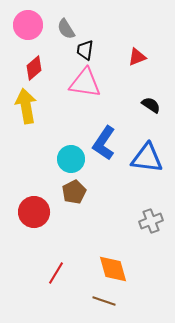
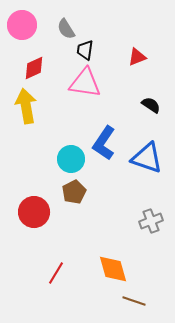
pink circle: moved 6 px left
red diamond: rotated 15 degrees clockwise
blue triangle: rotated 12 degrees clockwise
brown line: moved 30 px right
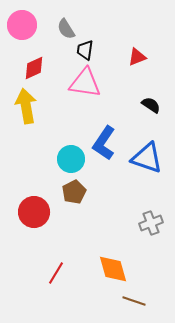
gray cross: moved 2 px down
